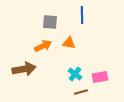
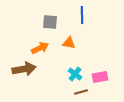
orange arrow: moved 3 px left, 2 px down
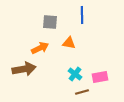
brown line: moved 1 px right
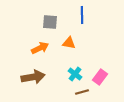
brown arrow: moved 9 px right, 8 px down
pink rectangle: rotated 42 degrees counterclockwise
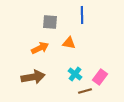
brown line: moved 3 px right, 1 px up
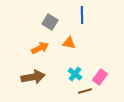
gray square: rotated 28 degrees clockwise
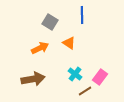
orange triangle: rotated 24 degrees clockwise
brown arrow: moved 2 px down
brown line: rotated 16 degrees counterclockwise
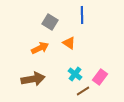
brown line: moved 2 px left
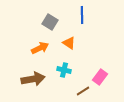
cyan cross: moved 11 px left, 4 px up; rotated 24 degrees counterclockwise
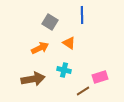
pink rectangle: rotated 35 degrees clockwise
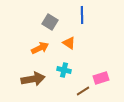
pink rectangle: moved 1 px right, 1 px down
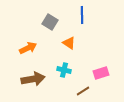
orange arrow: moved 12 px left
pink rectangle: moved 5 px up
